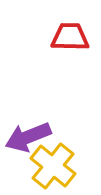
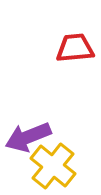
red trapezoid: moved 5 px right, 11 px down; rotated 6 degrees counterclockwise
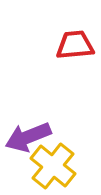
red trapezoid: moved 3 px up
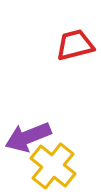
red trapezoid: rotated 9 degrees counterclockwise
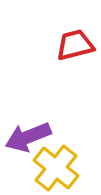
yellow cross: moved 3 px right, 2 px down
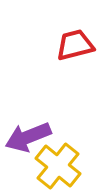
yellow cross: moved 2 px right, 2 px up
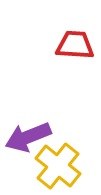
red trapezoid: rotated 18 degrees clockwise
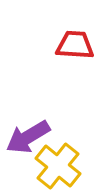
purple arrow: rotated 9 degrees counterclockwise
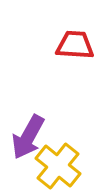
purple arrow: rotated 30 degrees counterclockwise
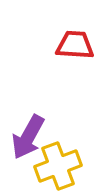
yellow cross: rotated 30 degrees clockwise
